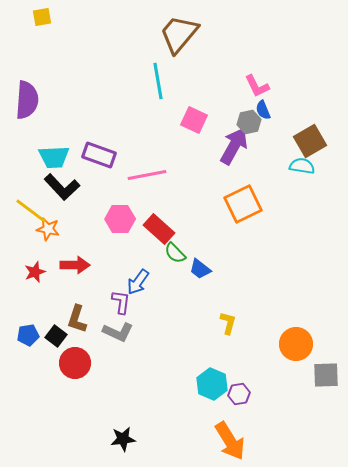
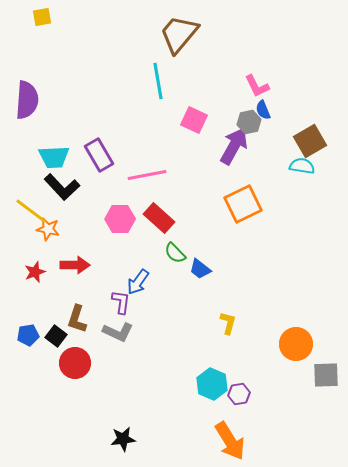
purple rectangle: rotated 40 degrees clockwise
red rectangle: moved 11 px up
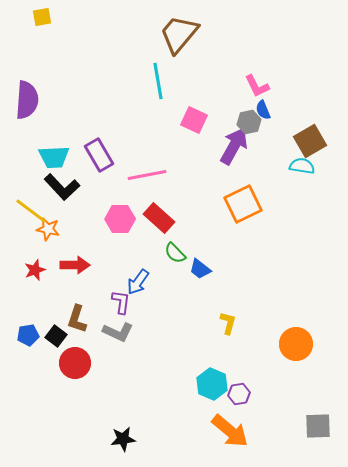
red star: moved 2 px up
gray square: moved 8 px left, 51 px down
orange arrow: moved 10 px up; rotated 18 degrees counterclockwise
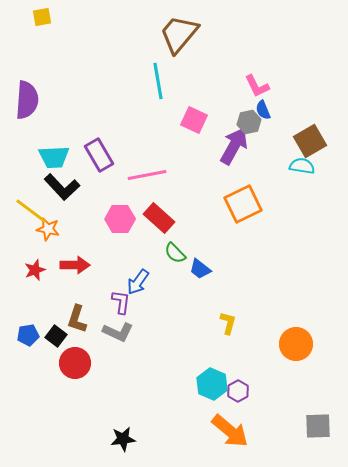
purple hexagon: moved 1 px left, 3 px up; rotated 20 degrees counterclockwise
